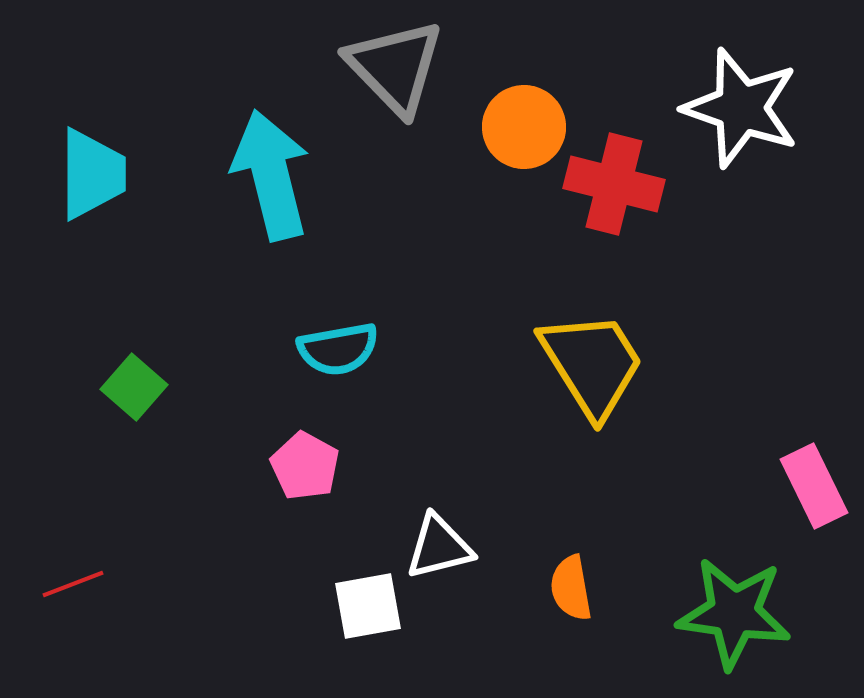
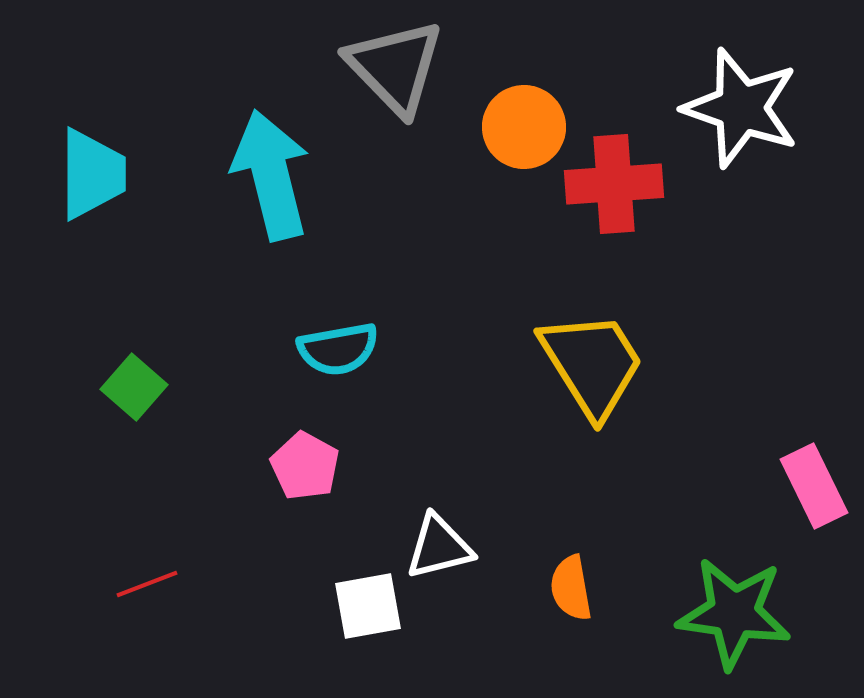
red cross: rotated 18 degrees counterclockwise
red line: moved 74 px right
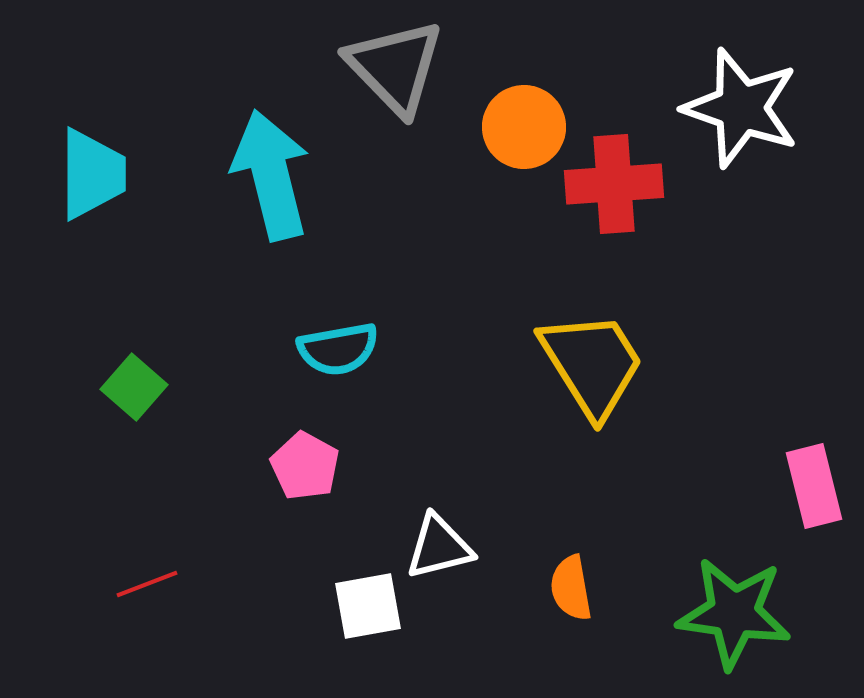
pink rectangle: rotated 12 degrees clockwise
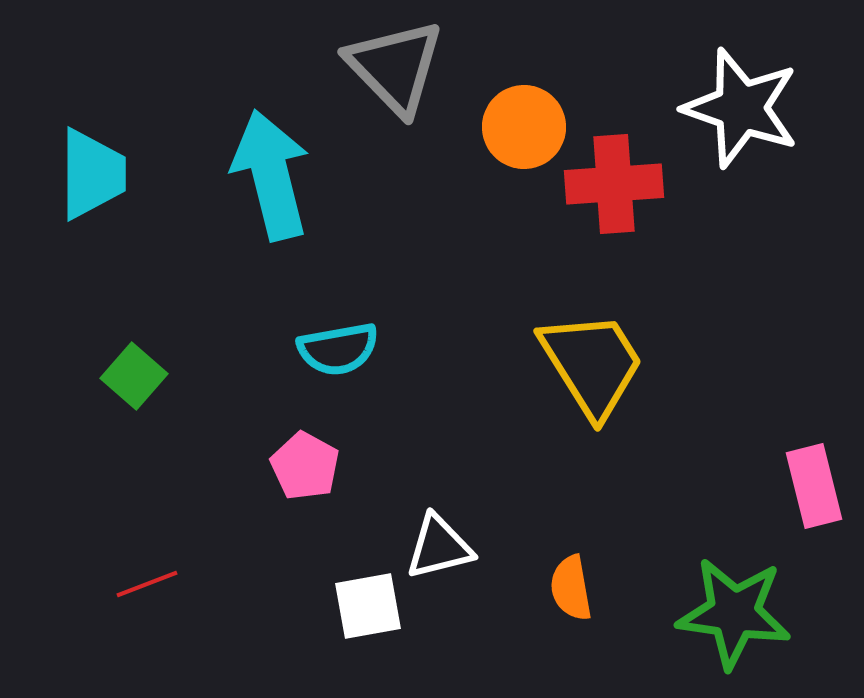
green square: moved 11 px up
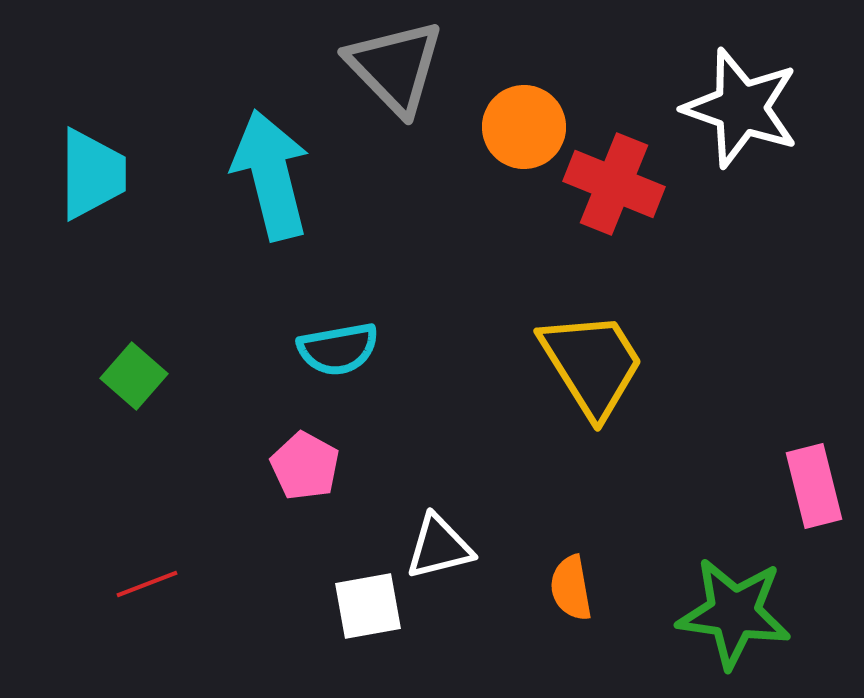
red cross: rotated 26 degrees clockwise
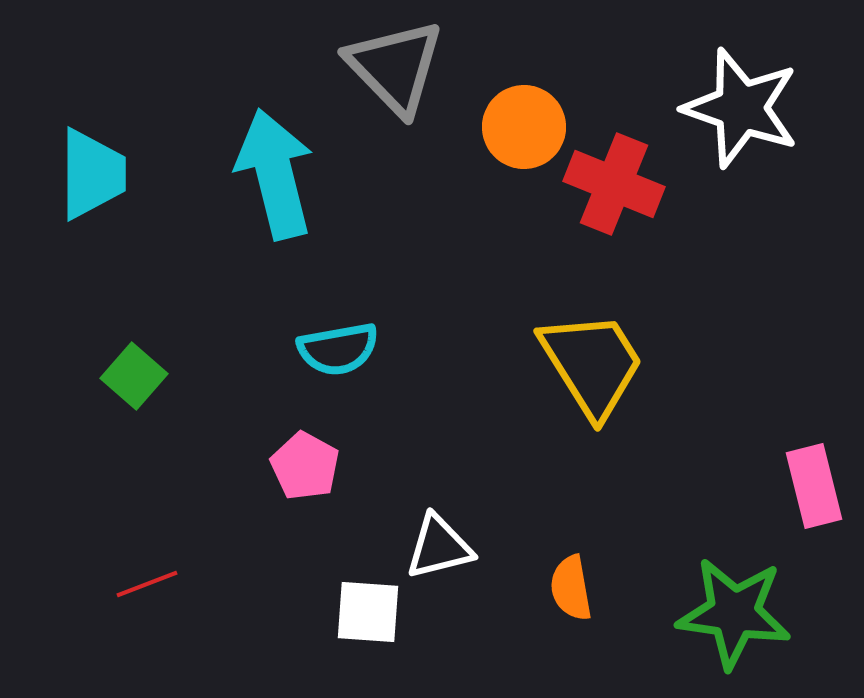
cyan arrow: moved 4 px right, 1 px up
white square: moved 6 px down; rotated 14 degrees clockwise
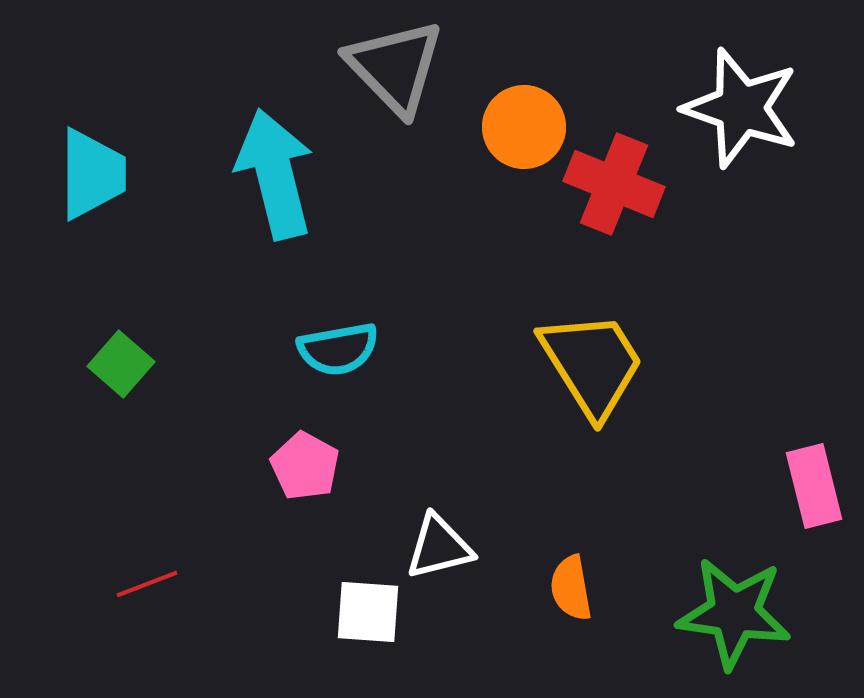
green square: moved 13 px left, 12 px up
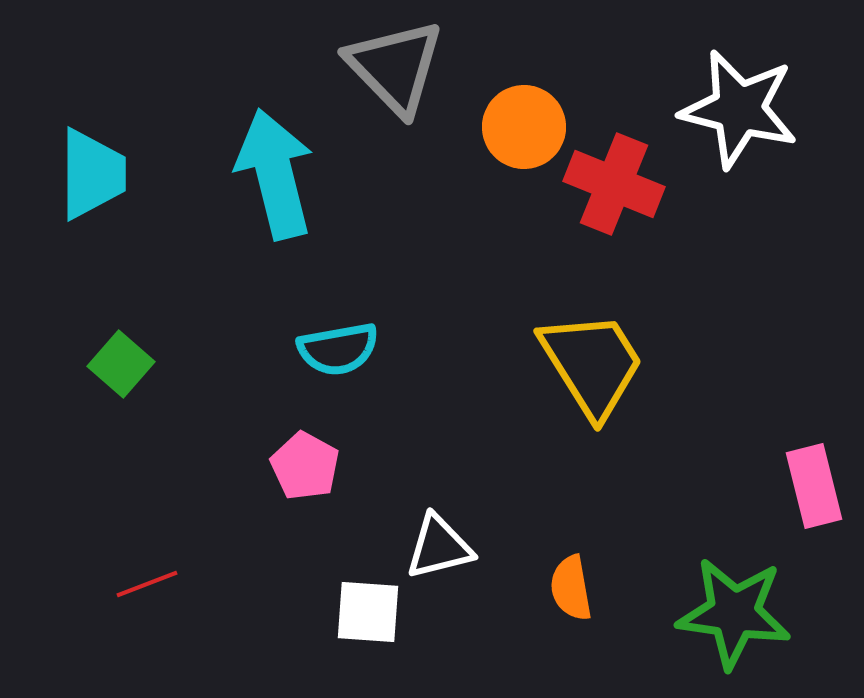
white star: moved 2 px left, 1 px down; rotated 5 degrees counterclockwise
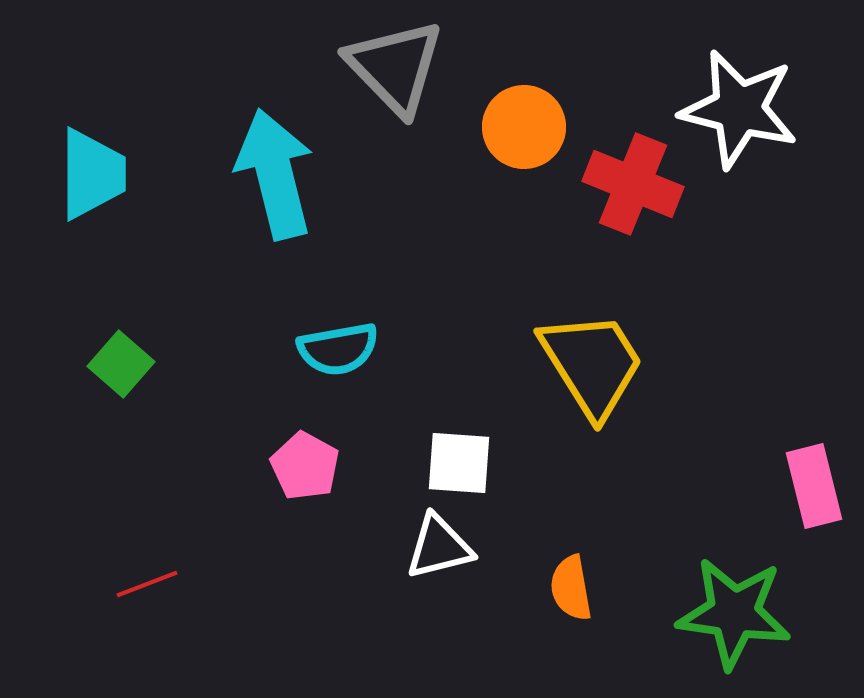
red cross: moved 19 px right
white square: moved 91 px right, 149 px up
